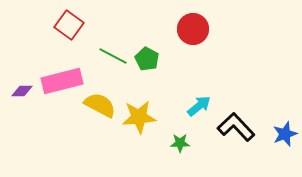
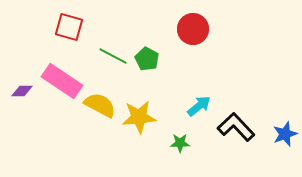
red square: moved 2 px down; rotated 20 degrees counterclockwise
pink rectangle: rotated 48 degrees clockwise
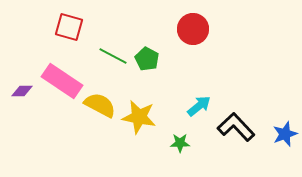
yellow star: rotated 16 degrees clockwise
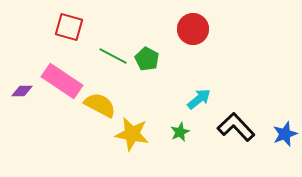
cyan arrow: moved 7 px up
yellow star: moved 7 px left, 17 px down
green star: moved 11 px up; rotated 24 degrees counterclockwise
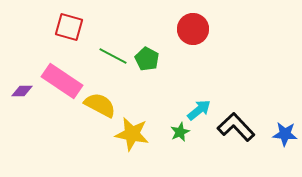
cyan arrow: moved 11 px down
blue star: rotated 25 degrees clockwise
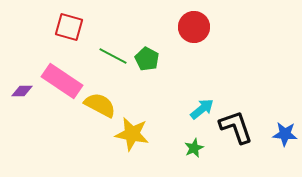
red circle: moved 1 px right, 2 px up
cyan arrow: moved 3 px right, 1 px up
black L-shape: rotated 24 degrees clockwise
green star: moved 14 px right, 16 px down
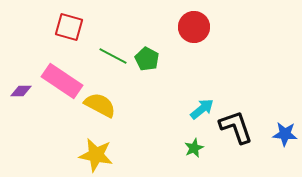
purple diamond: moved 1 px left
yellow star: moved 36 px left, 21 px down
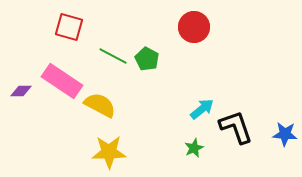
yellow star: moved 13 px right, 3 px up; rotated 12 degrees counterclockwise
